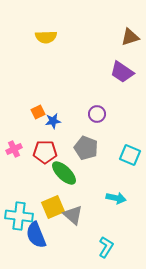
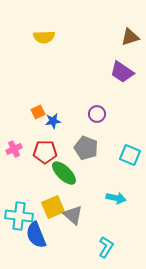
yellow semicircle: moved 2 px left
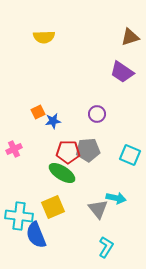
gray pentagon: moved 2 px right, 2 px down; rotated 25 degrees counterclockwise
red pentagon: moved 23 px right
green ellipse: moved 2 px left; rotated 12 degrees counterclockwise
gray triangle: moved 25 px right, 6 px up; rotated 10 degrees clockwise
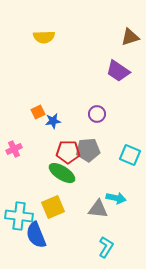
purple trapezoid: moved 4 px left, 1 px up
gray triangle: rotated 45 degrees counterclockwise
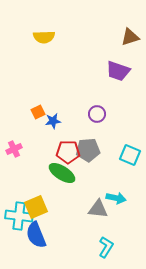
purple trapezoid: rotated 15 degrees counterclockwise
yellow square: moved 17 px left
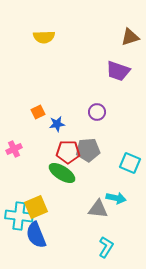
purple circle: moved 2 px up
blue star: moved 4 px right, 3 px down
cyan square: moved 8 px down
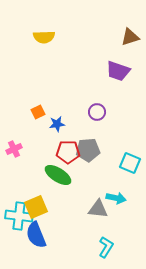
green ellipse: moved 4 px left, 2 px down
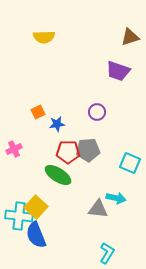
yellow square: rotated 25 degrees counterclockwise
cyan L-shape: moved 1 px right, 6 px down
